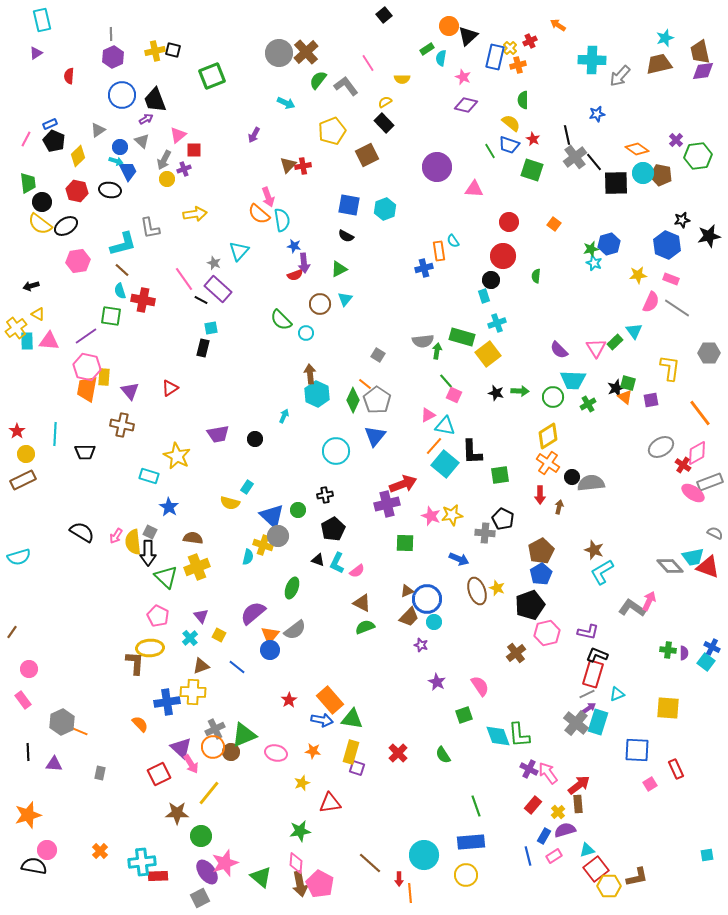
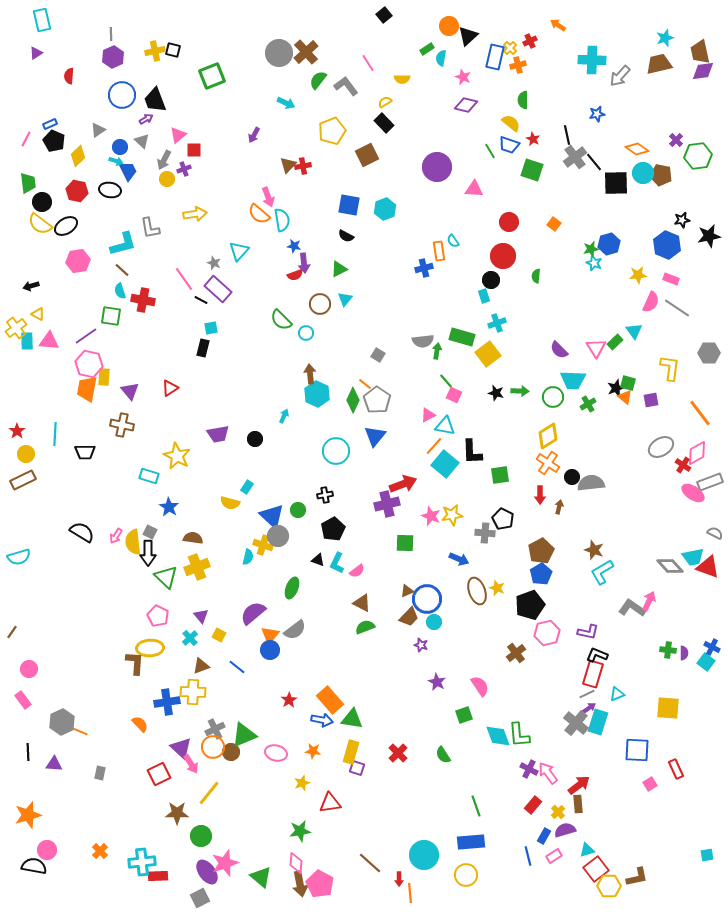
pink hexagon at (87, 367): moved 2 px right, 3 px up
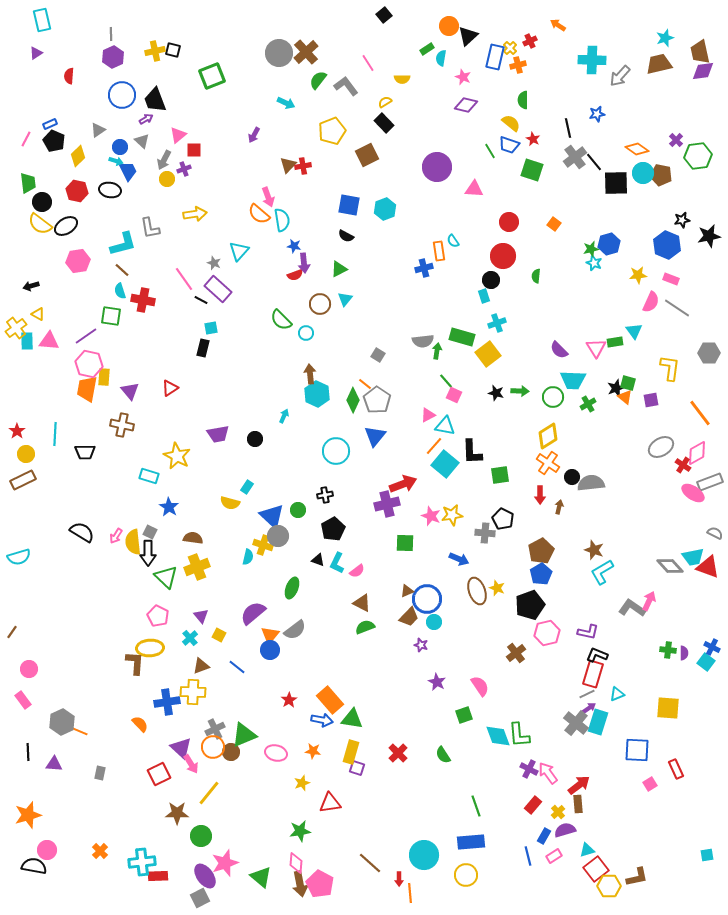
black line at (567, 135): moved 1 px right, 7 px up
green rectangle at (615, 342): rotated 35 degrees clockwise
purple ellipse at (207, 872): moved 2 px left, 4 px down
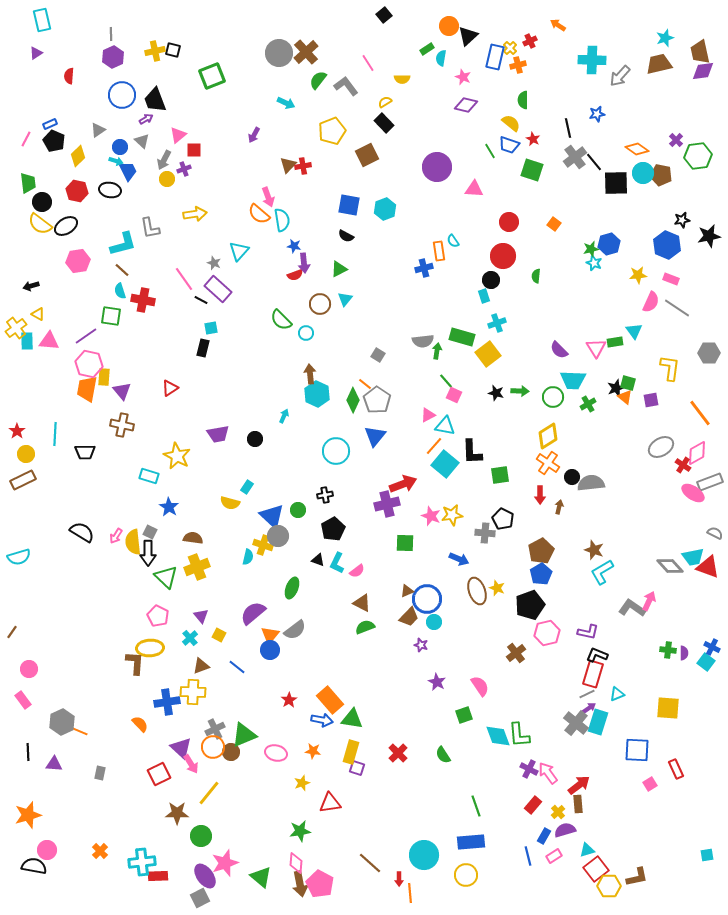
purple triangle at (130, 391): moved 8 px left
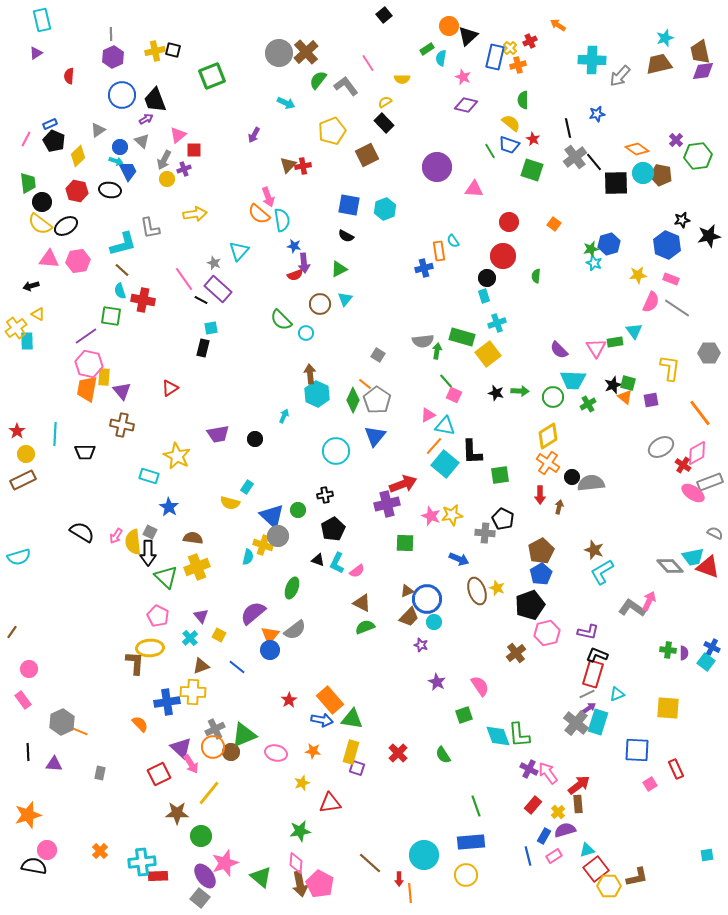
black circle at (491, 280): moved 4 px left, 2 px up
pink triangle at (49, 341): moved 82 px up
black star at (616, 388): moved 3 px left, 3 px up
gray square at (200, 898): rotated 24 degrees counterclockwise
